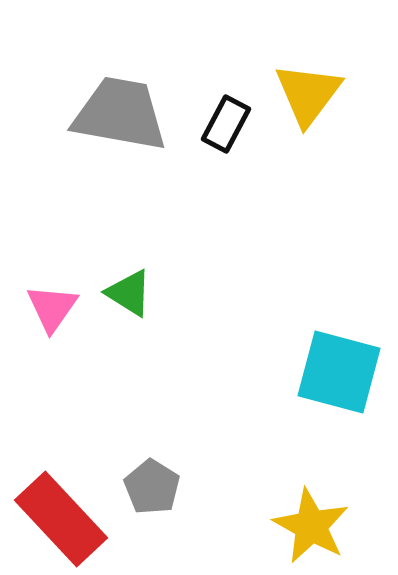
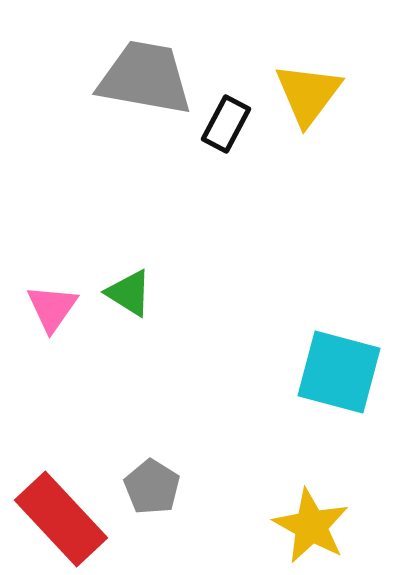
gray trapezoid: moved 25 px right, 36 px up
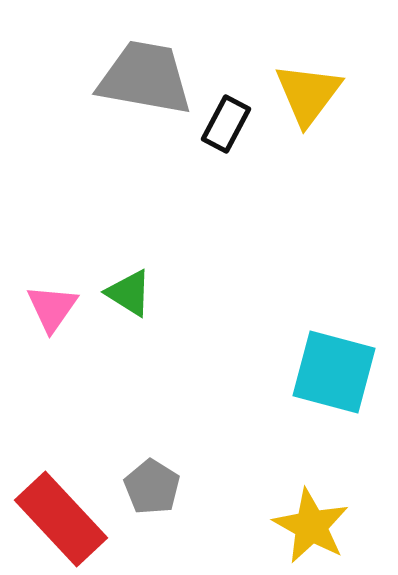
cyan square: moved 5 px left
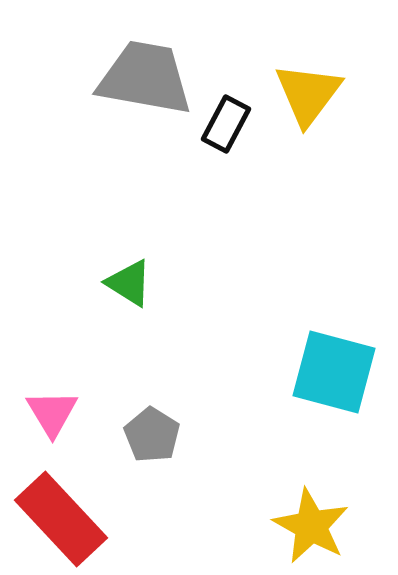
green triangle: moved 10 px up
pink triangle: moved 105 px down; rotated 6 degrees counterclockwise
gray pentagon: moved 52 px up
